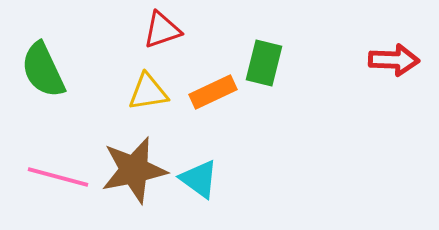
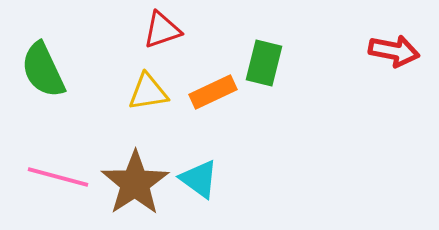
red arrow: moved 9 px up; rotated 9 degrees clockwise
brown star: moved 1 px right, 13 px down; rotated 22 degrees counterclockwise
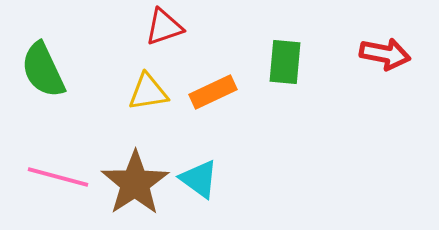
red triangle: moved 2 px right, 3 px up
red arrow: moved 9 px left, 3 px down
green rectangle: moved 21 px right, 1 px up; rotated 9 degrees counterclockwise
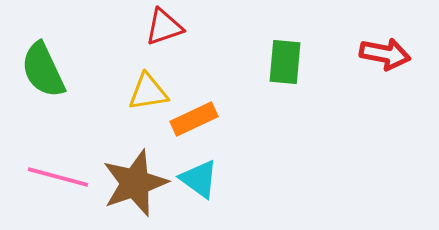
orange rectangle: moved 19 px left, 27 px down
brown star: rotated 14 degrees clockwise
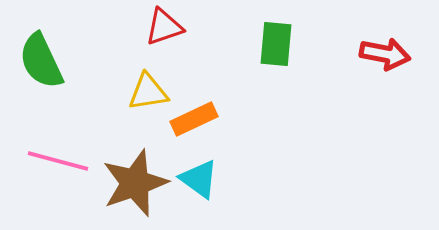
green rectangle: moved 9 px left, 18 px up
green semicircle: moved 2 px left, 9 px up
pink line: moved 16 px up
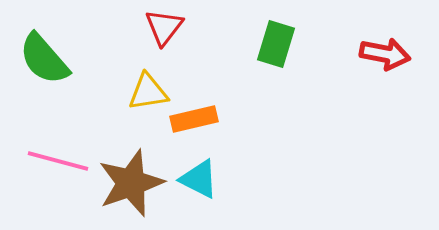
red triangle: rotated 33 degrees counterclockwise
green rectangle: rotated 12 degrees clockwise
green semicircle: moved 3 px right, 2 px up; rotated 16 degrees counterclockwise
orange rectangle: rotated 12 degrees clockwise
cyan triangle: rotated 9 degrees counterclockwise
brown star: moved 4 px left
